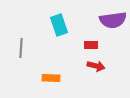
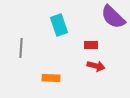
purple semicircle: moved 3 px up; rotated 52 degrees clockwise
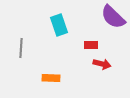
red arrow: moved 6 px right, 2 px up
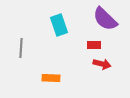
purple semicircle: moved 8 px left, 2 px down
red rectangle: moved 3 px right
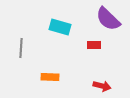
purple semicircle: moved 3 px right
cyan rectangle: moved 1 px right, 2 px down; rotated 55 degrees counterclockwise
red arrow: moved 22 px down
orange rectangle: moved 1 px left, 1 px up
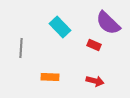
purple semicircle: moved 4 px down
cyan rectangle: rotated 30 degrees clockwise
red rectangle: rotated 24 degrees clockwise
red arrow: moved 7 px left, 5 px up
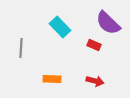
orange rectangle: moved 2 px right, 2 px down
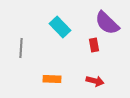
purple semicircle: moved 1 px left
red rectangle: rotated 56 degrees clockwise
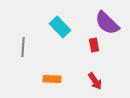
gray line: moved 2 px right, 1 px up
red arrow: rotated 42 degrees clockwise
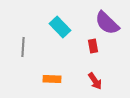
red rectangle: moved 1 px left, 1 px down
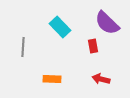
red arrow: moved 6 px right, 2 px up; rotated 138 degrees clockwise
